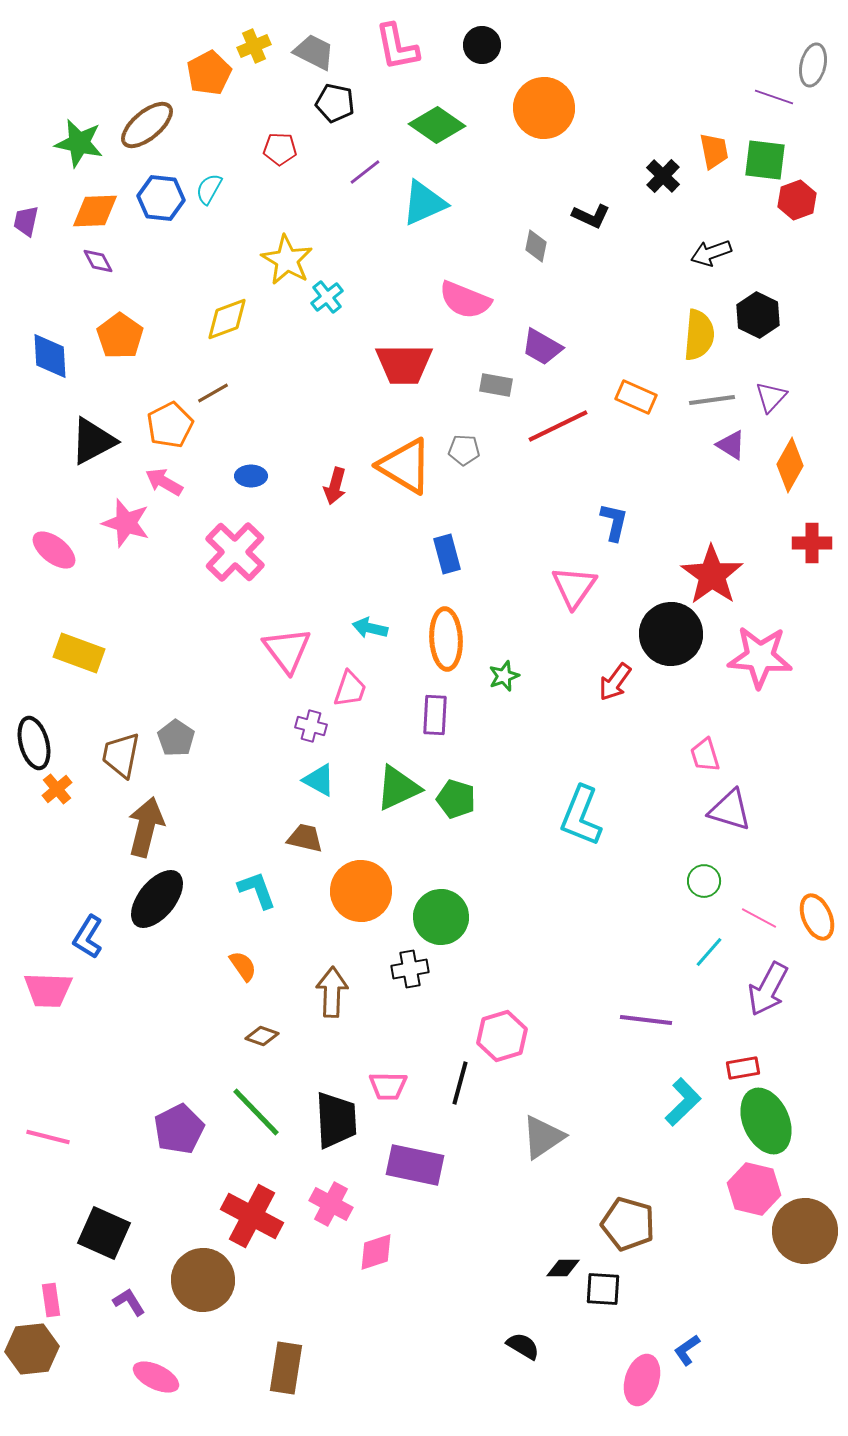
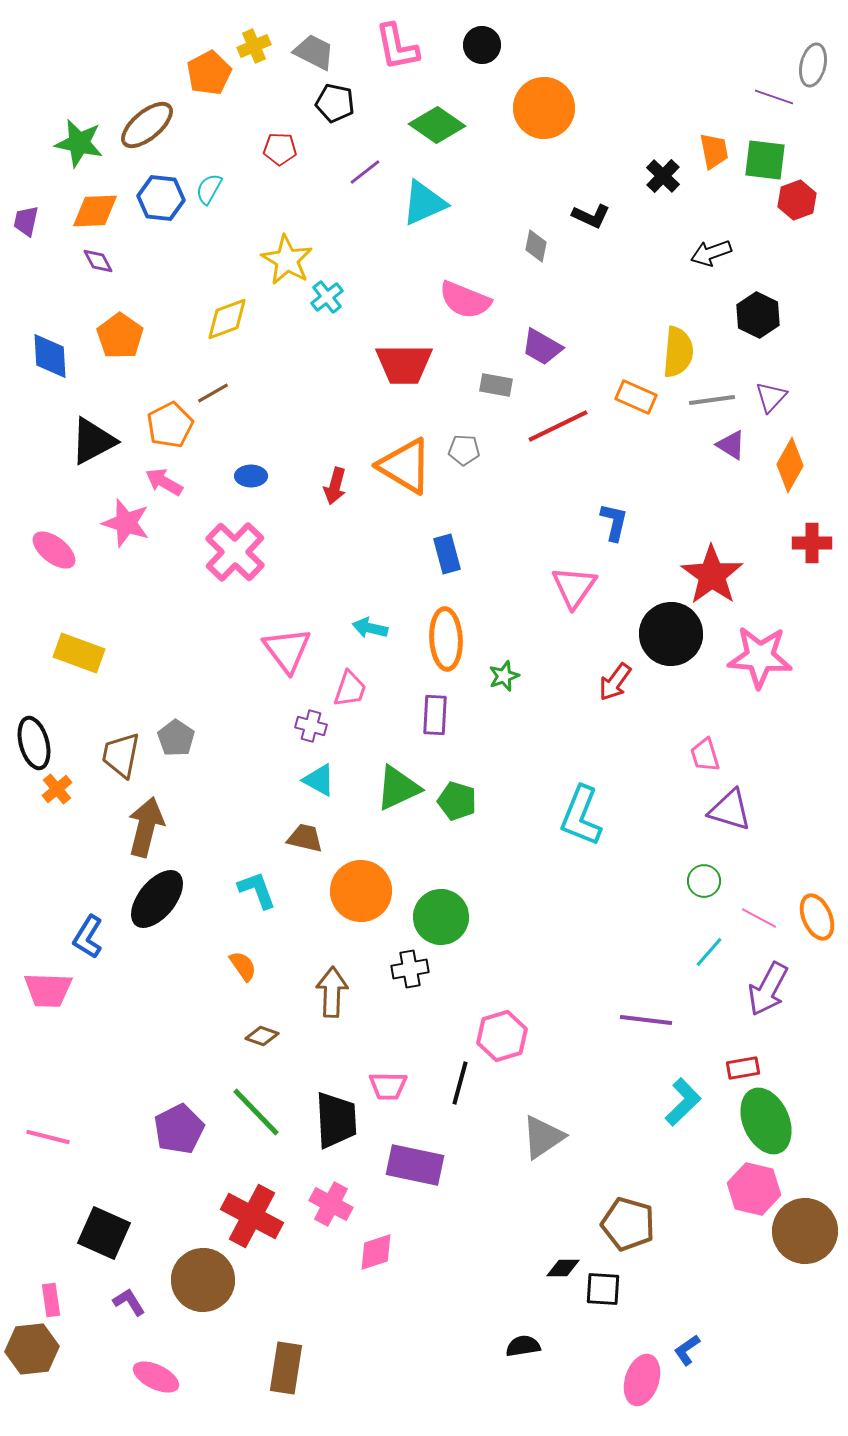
yellow semicircle at (699, 335): moved 21 px left, 17 px down
green pentagon at (456, 799): moved 1 px right, 2 px down
black semicircle at (523, 1346): rotated 40 degrees counterclockwise
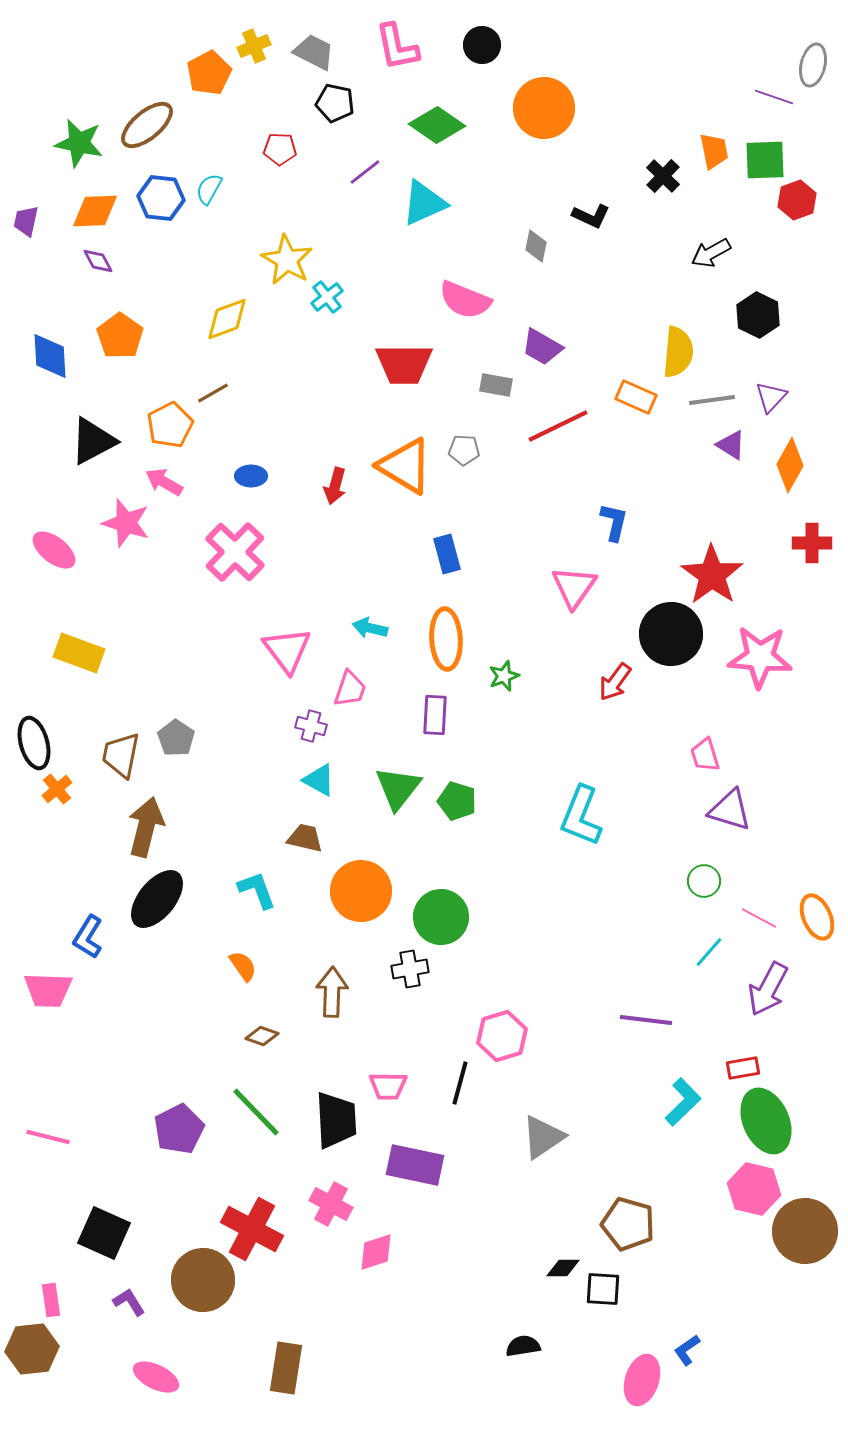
green square at (765, 160): rotated 9 degrees counterclockwise
black arrow at (711, 253): rotated 9 degrees counterclockwise
green triangle at (398, 788): rotated 27 degrees counterclockwise
red cross at (252, 1216): moved 13 px down
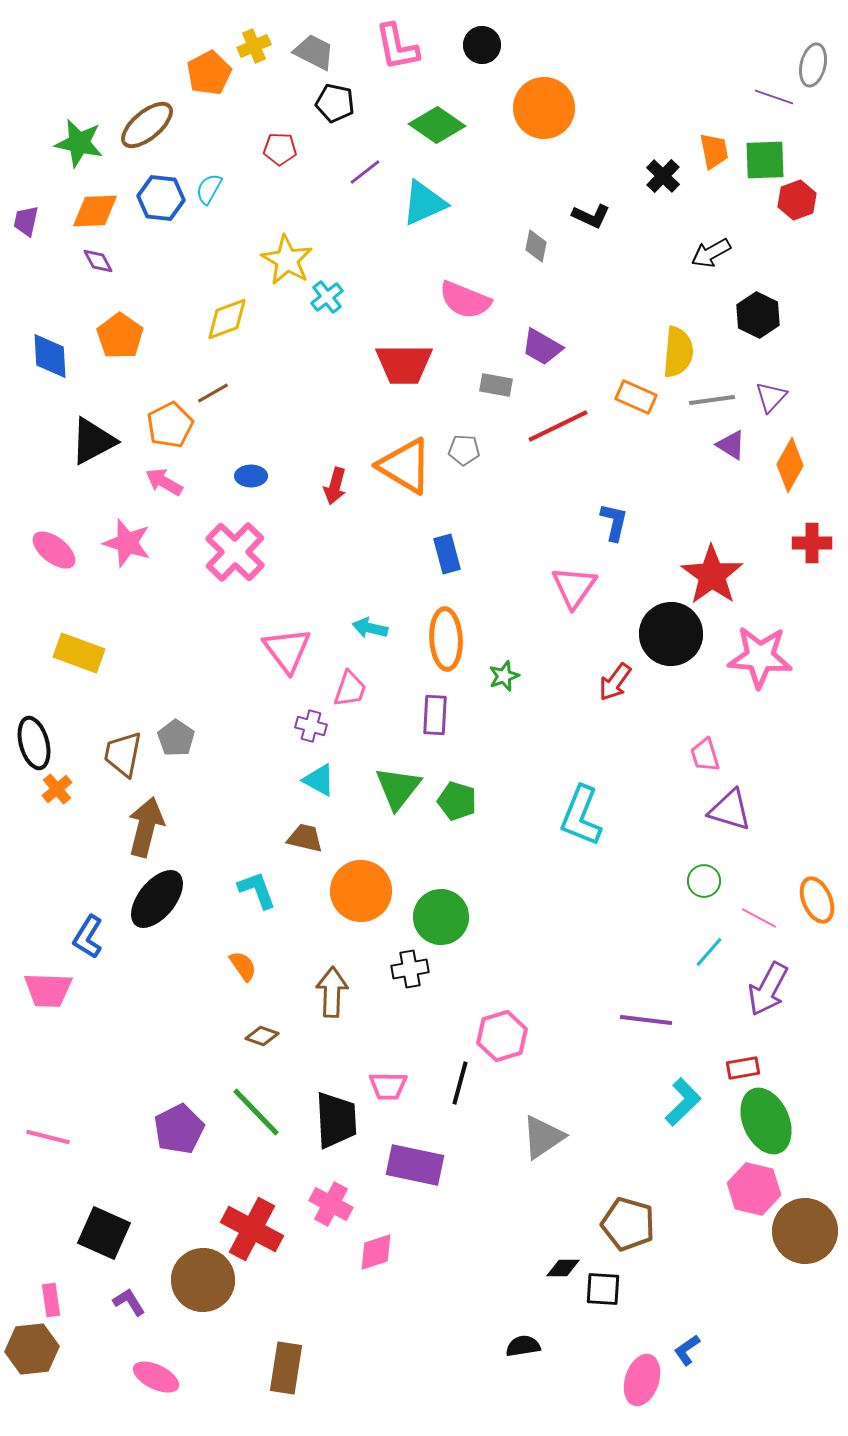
pink star at (126, 523): moved 1 px right, 20 px down
brown trapezoid at (121, 755): moved 2 px right, 1 px up
orange ellipse at (817, 917): moved 17 px up
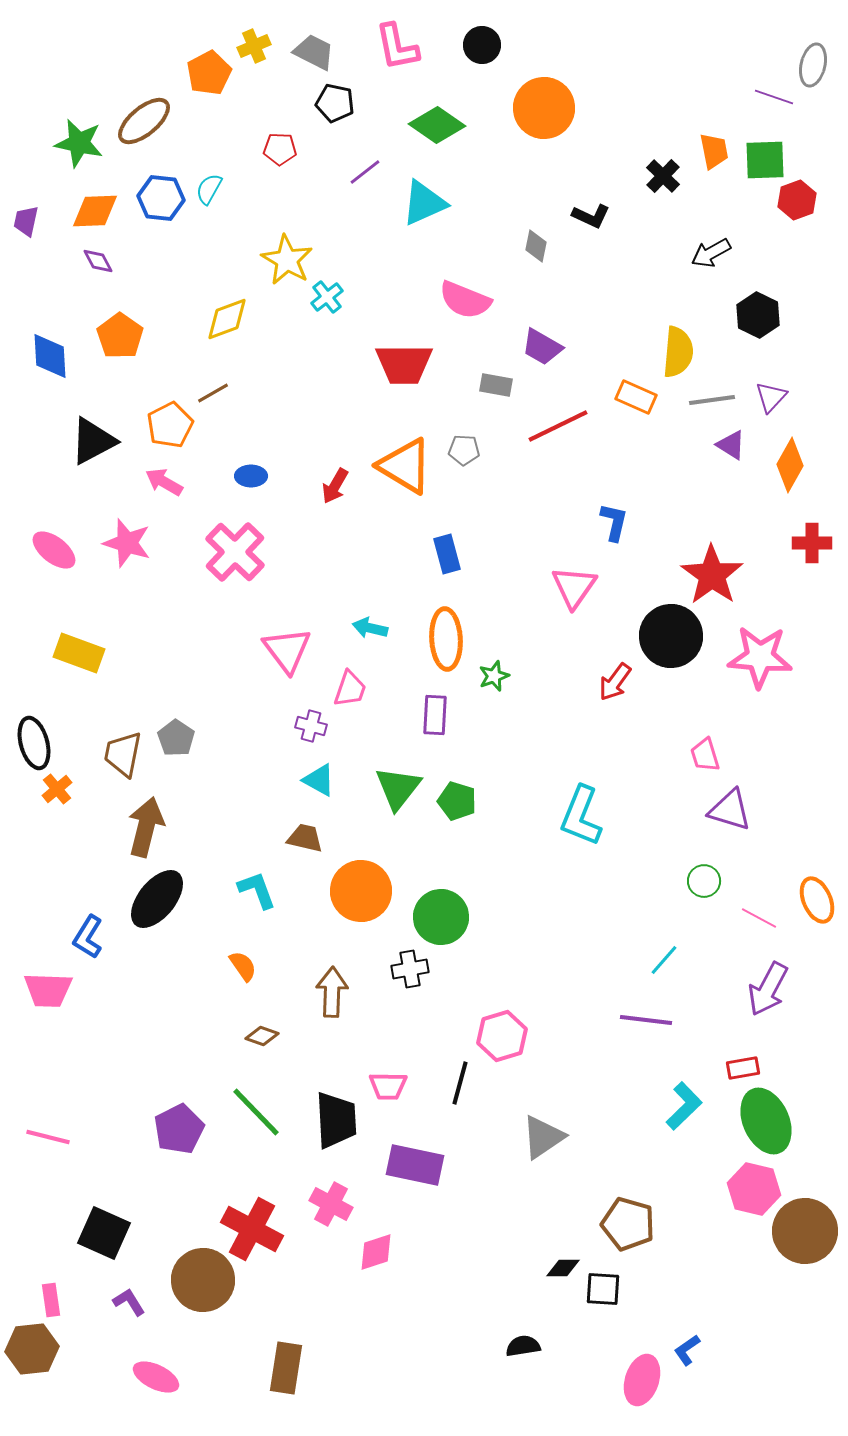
brown ellipse at (147, 125): moved 3 px left, 4 px up
red arrow at (335, 486): rotated 15 degrees clockwise
black circle at (671, 634): moved 2 px down
green star at (504, 676): moved 10 px left
cyan line at (709, 952): moved 45 px left, 8 px down
cyan L-shape at (683, 1102): moved 1 px right, 4 px down
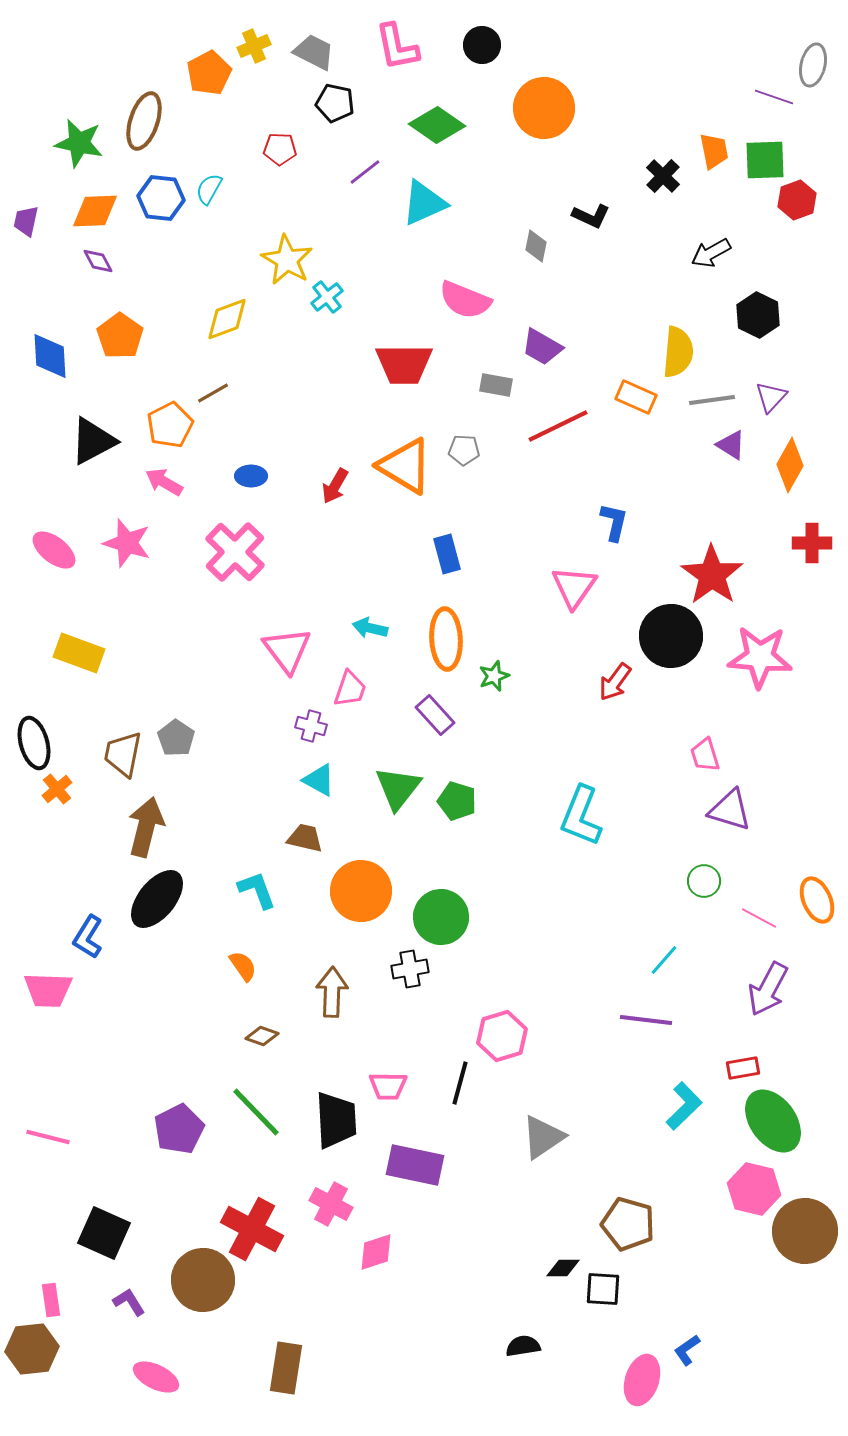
brown ellipse at (144, 121): rotated 32 degrees counterclockwise
purple rectangle at (435, 715): rotated 45 degrees counterclockwise
green ellipse at (766, 1121): moved 7 px right; rotated 12 degrees counterclockwise
